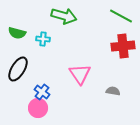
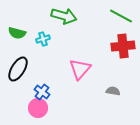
cyan cross: rotated 24 degrees counterclockwise
pink triangle: moved 5 px up; rotated 15 degrees clockwise
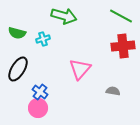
blue cross: moved 2 px left
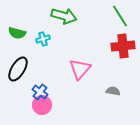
green line: moved 1 px left; rotated 30 degrees clockwise
pink circle: moved 4 px right, 3 px up
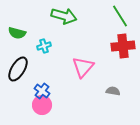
cyan cross: moved 1 px right, 7 px down
pink triangle: moved 3 px right, 2 px up
blue cross: moved 2 px right, 1 px up
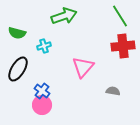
green arrow: rotated 35 degrees counterclockwise
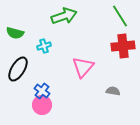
green semicircle: moved 2 px left
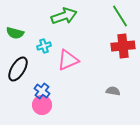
pink triangle: moved 15 px left, 7 px up; rotated 25 degrees clockwise
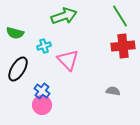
pink triangle: rotated 50 degrees counterclockwise
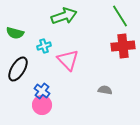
gray semicircle: moved 8 px left, 1 px up
